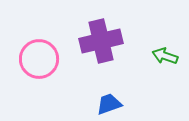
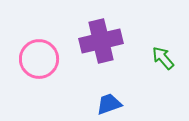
green arrow: moved 2 px left, 2 px down; rotated 30 degrees clockwise
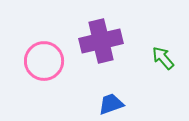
pink circle: moved 5 px right, 2 px down
blue trapezoid: moved 2 px right
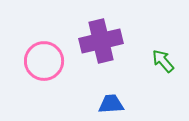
green arrow: moved 3 px down
blue trapezoid: rotated 16 degrees clockwise
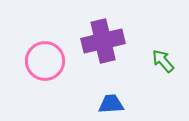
purple cross: moved 2 px right
pink circle: moved 1 px right
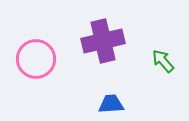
pink circle: moved 9 px left, 2 px up
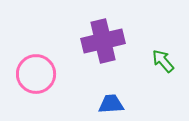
pink circle: moved 15 px down
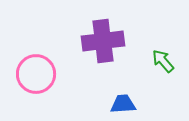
purple cross: rotated 6 degrees clockwise
blue trapezoid: moved 12 px right
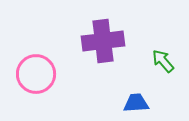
blue trapezoid: moved 13 px right, 1 px up
